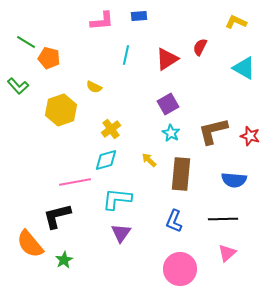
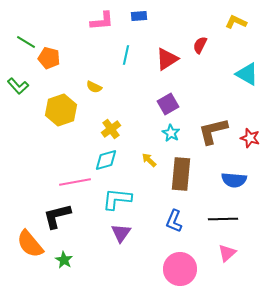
red semicircle: moved 2 px up
cyan triangle: moved 3 px right, 6 px down
red star: moved 2 px down
green star: rotated 12 degrees counterclockwise
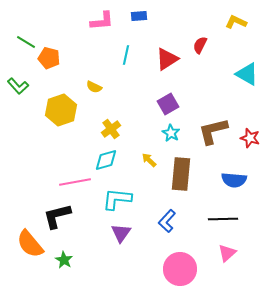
blue L-shape: moved 7 px left; rotated 20 degrees clockwise
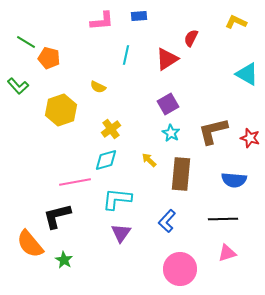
red semicircle: moved 9 px left, 7 px up
yellow semicircle: moved 4 px right
pink triangle: rotated 24 degrees clockwise
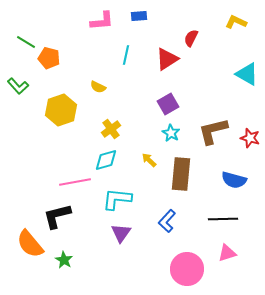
blue semicircle: rotated 10 degrees clockwise
pink circle: moved 7 px right
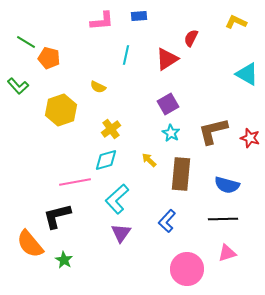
blue semicircle: moved 7 px left, 5 px down
cyan L-shape: rotated 48 degrees counterclockwise
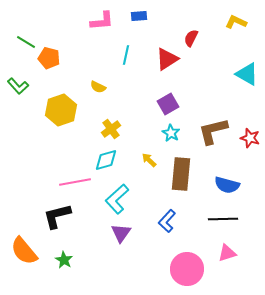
orange semicircle: moved 6 px left, 7 px down
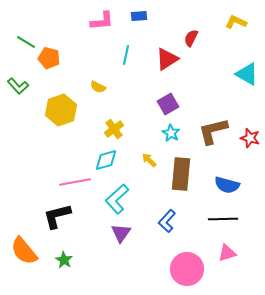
yellow cross: moved 3 px right
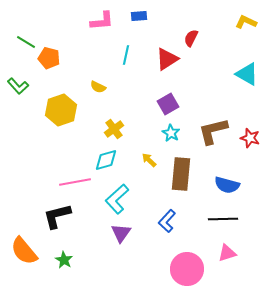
yellow L-shape: moved 10 px right
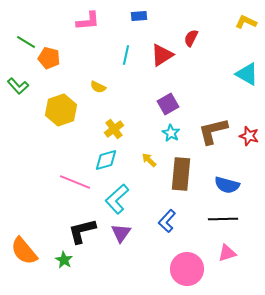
pink L-shape: moved 14 px left
red triangle: moved 5 px left, 4 px up
red star: moved 1 px left, 2 px up
pink line: rotated 32 degrees clockwise
black L-shape: moved 25 px right, 15 px down
